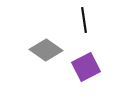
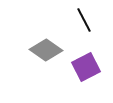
black line: rotated 20 degrees counterclockwise
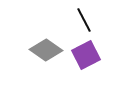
purple square: moved 12 px up
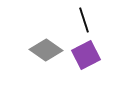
black line: rotated 10 degrees clockwise
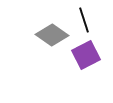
gray diamond: moved 6 px right, 15 px up
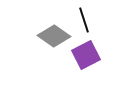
gray diamond: moved 2 px right, 1 px down
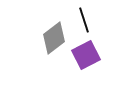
gray diamond: moved 2 px down; rotated 72 degrees counterclockwise
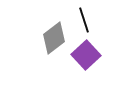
purple square: rotated 16 degrees counterclockwise
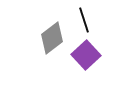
gray diamond: moved 2 px left
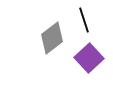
purple square: moved 3 px right, 3 px down
